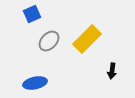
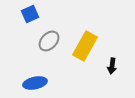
blue square: moved 2 px left
yellow rectangle: moved 2 px left, 7 px down; rotated 16 degrees counterclockwise
black arrow: moved 5 px up
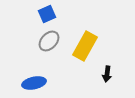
blue square: moved 17 px right
black arrow: moved 5 px left, 8 px down
blue ellipse: moved 1 px left
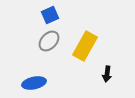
blue square: moved 3 px right, 1 px down
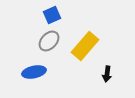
blue square: moved 2 px right
yellow rectangle: rotated 12 degrees clockwise
blue ellipse: moved 11 px up
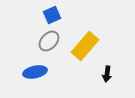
blue ellipse: moved 1 px right
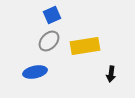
yellow rectangle: rotated 40 degrees clockwise
black arrow: moved 4 px right
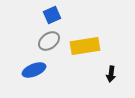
gray ellipse: rotated 10 degrees clockwise
blue ellipse: moved 1 px left, 2 px up; rotated 10 degrees counterclockwise
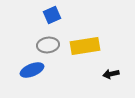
gray ellipse: moved 1 px left, 4 px down; rotated 30 degrees clockwise
blue ellipse: moved 2 px left
black arrow: rotated 70 degrees clockwise
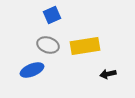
gray ellipse: rotated 25 degrees clockwise
black arrow: moved 3 px left
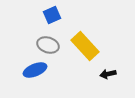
yellow rectangle: rotated 56 degrees clockwise
blue ellipse: moved 3 px right
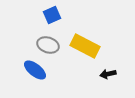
yellow rectangle: rotated 20 degrees counterclockwise
blue ellipse: rotated 60 degrees clockwise
